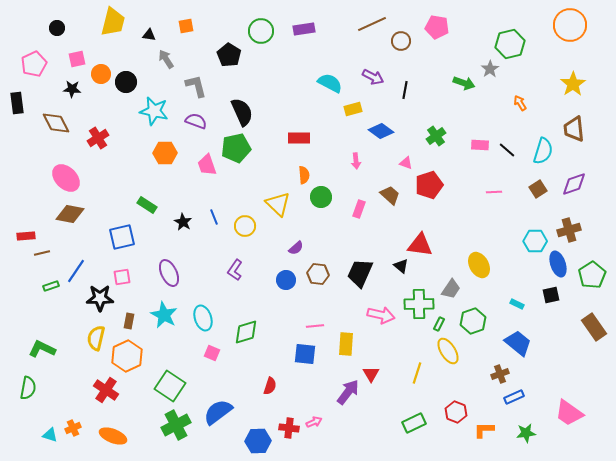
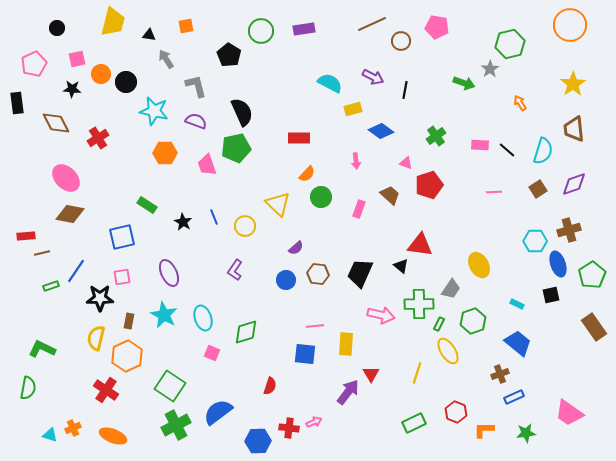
orange semicircle at (304, 175): moved 3 px right, 1 px up; rotated 48 degrees clockwise
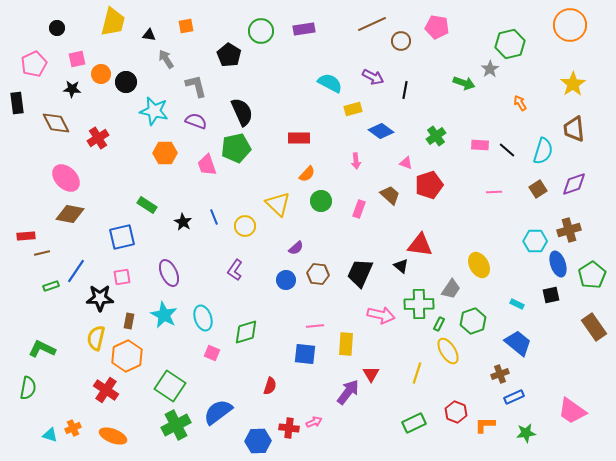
green circle at (321, 197): moved 4 px down
pink trapezoid at (569, 413): moved 3 px right, 2 px up
orange L-shape at (484, 430): moved 1 px right, 5 px up
